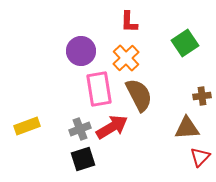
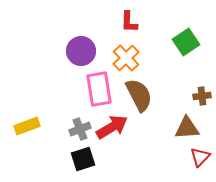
green square: moved 1 px right, 1 px up
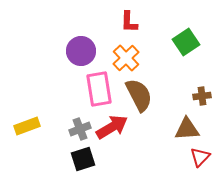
brown triangle: moved 1 px down
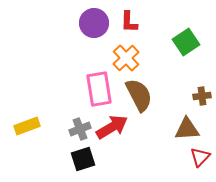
purple circle: moved 13 px right, 28 px up
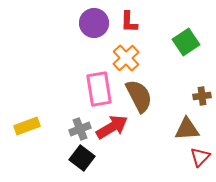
brown semicircle: moved 1 px down
black square: moved 1 px left, 1 px up; rotated 35 degrees counterclockwise
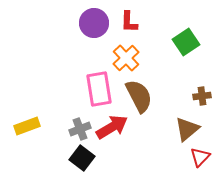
brown triangle: rotated 36 degrees counterclockwise
